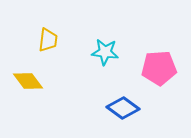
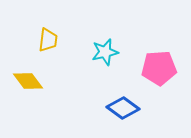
cyan star: rotated 20 degrees counterclockwise
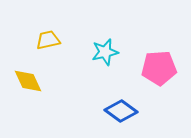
yellow trapezoid: rotated 110 degrees counterclockwise
yellow diamond: rotated 12 degrees clockwise
blue diamond: moved 2 px left, 3 px down
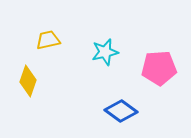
yellow diamond: rotated 44 degrees clockwise
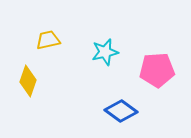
pink pentagon: moved 2 px left, 2 px down
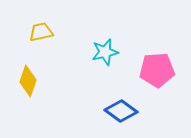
yellow trapezoid: moved 7 px left, 8 px up
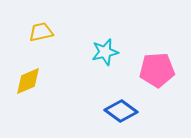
yellow diamond: rotated 48 degrees clockwise
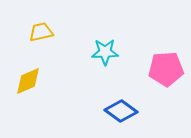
cyan star: rotated 12 degrees clockwise
pink pentagon: moved 9 px right, 1 px up
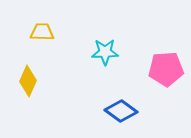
yellow trapezoid: moved 1 px right; rotated 15 degrees clockwise
yellow diamond: rotated 44 degrees counterclockwise
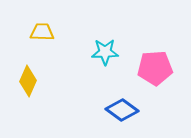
pink pentagon: moved 11 px left, 1 px up
blue diamond: moved 1 px right, 1 px up
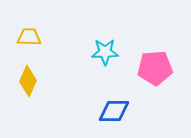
yellow trapezoid: moved 13 px left, 5 px down
blue diamond: moved 8 px left, 1 px down; rotated 36 degrees counterclockwise
